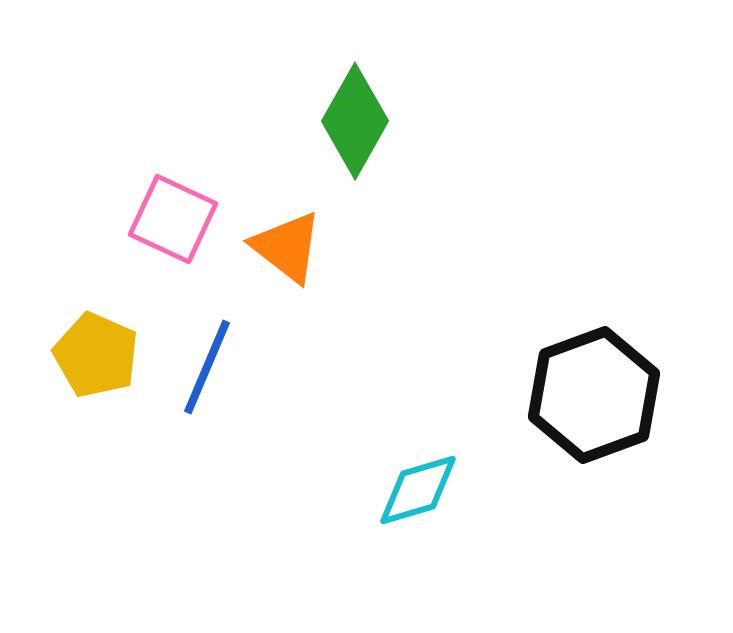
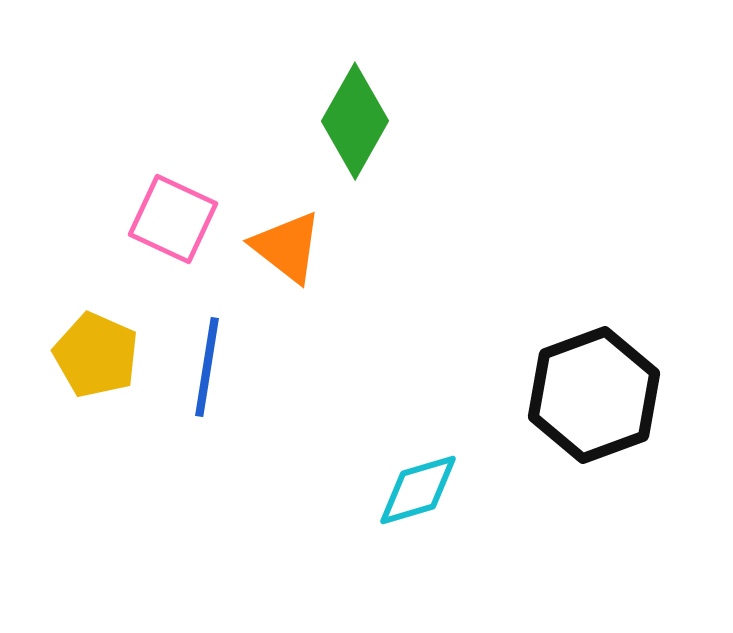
blue line: rotated 14 degrees counterclockwise
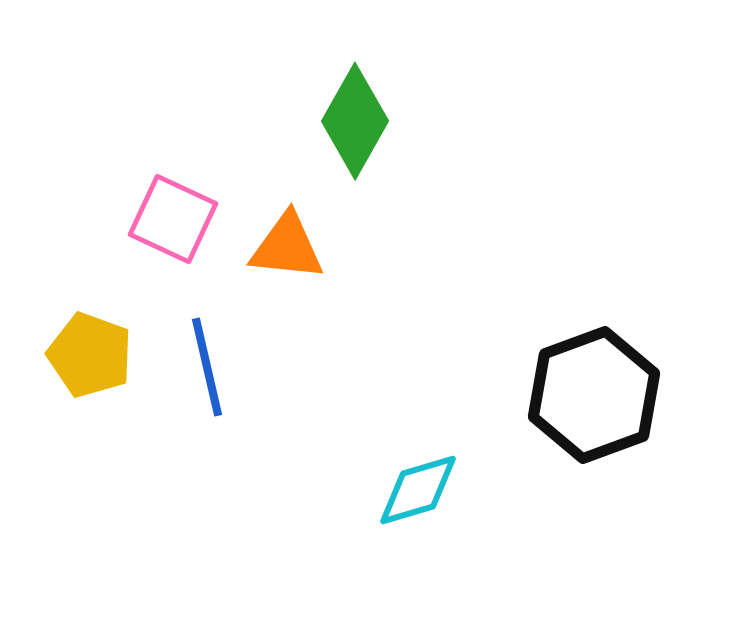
orange triangle: rotated 32 degrees counterclockwise
yellow pentagon: moved 6 px left; rotated 4 degrees counterclockwise
blue line: rotated 22 degrees counterclockwise
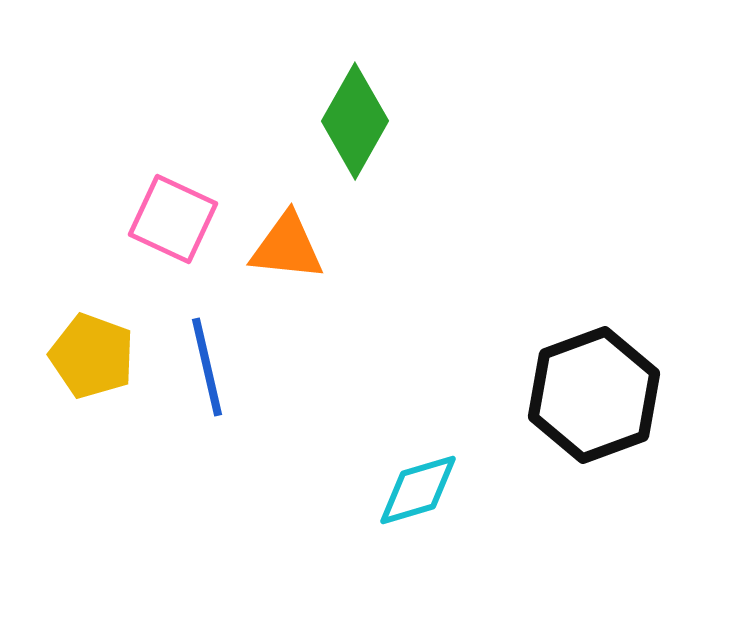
yellow pentagon: moved 2 px right, 1 px down
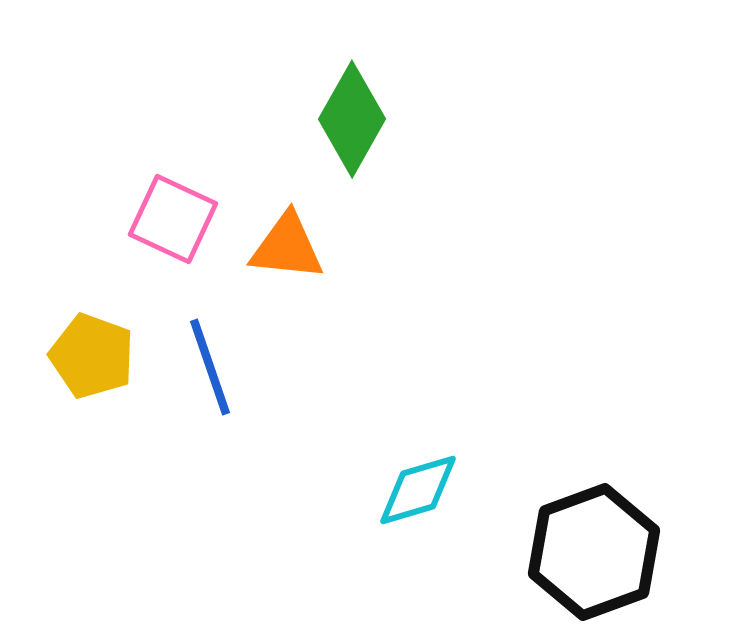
green diamond: moved 3 px left, 2 px up
blue line: moved 3 px right; rotated 6 degrees counterclockwise
black hexagon: moved 157 px down
